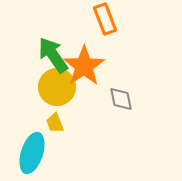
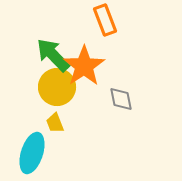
orange rectangle: moved 1 px down
green arrow: rotated 9 degrees counterclockwise
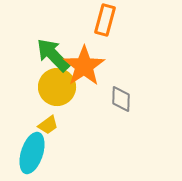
orange rectangle: rotated 36 degrees clockwise
gray diamond: rotated 12 degrees clockwise
yellow trapezoid: moved 7 px left, 2 px down; rotated 105 degrees counterclockwise
